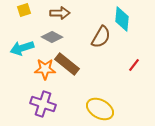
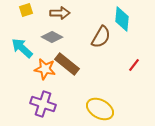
yellow square: moved 2 px right
cyan arrow: rotated 60 degrees clockwise
orange star: rotated 10 degrees clockwise
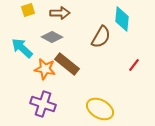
yellow square: moved 2 px right
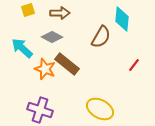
orange star: rotated 10 degrees clockwise
purple cross: moved 3 px left, 6 px down
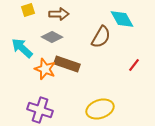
brown arrow: moved 1 px left, 1 px down
cyan diamond: rotated 35 degrees counterclockwise
brown rectangle: rotated 20 degrees counterclockwise
yellow ellipse: rotated 48 degrees counterclockwise
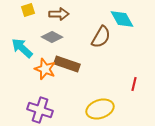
red line: moved 19 px down; rotated 24 degrees counterclockwise
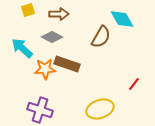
orange star: rotated 25 degrees counterclockwise
red line: rotated 24 degrees clockwise
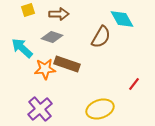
gray diamond: rotated 10 degrees counterclockwise
purple cross: moved 1 px up; rotated 30 degrees clockwise
